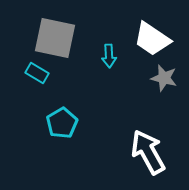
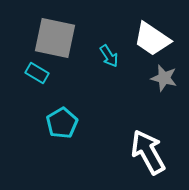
cyan arrow: rotated 30 degrees counterclockwise
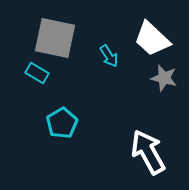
white trapezoid: rotated 9 degrees clockwise
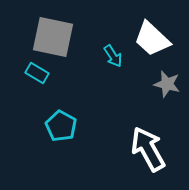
gray square: moved 2 px left, 1 px up
cyan arrow: moved 4 px right
gray star: moved 3 px right, 6 px down
cyan pentagon: moved 1 px left, 3 px down; rotated 12 degrees counterclockwise
white arrow: moved 3 px up
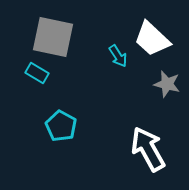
cyan arrow: moved 5 px right
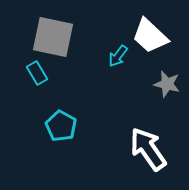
white trapezoid: moved 2 px left, 3 px up
cyan arrow: rotated 70 degrees clockwise
cyan rectangle: rotated 30 degrees clockwise
white arrow: rotated 6 degrees counterclockwise
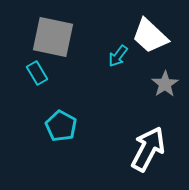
gray star: moved 2 px left; rotated 24 degrees clockwise
white arrow: rotated 63 degrees clockwise
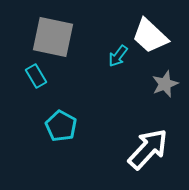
cyan rectangle: moved 1 px left, 3 px down
gray star: rotated 12 degrees clockwise
white arrow: rotated 15 degrees clockwise
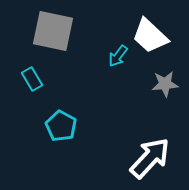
gray square: moved 6 px up
cyan rectangle: moved 4 px left, 3 px down
gray star: rotated 16 degrees clockwise
white arrow: moved 2 px right, 9 px down
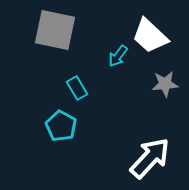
gray square: moved 2 px right, 1 px up
cyan rectangle: moved 45 px right, 9 px down
